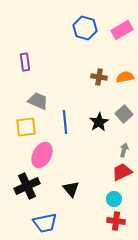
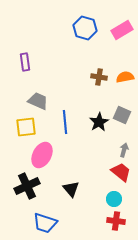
gray square: moved 2 px left, 1 px down; rotated 24 degrees counterclockwise
red trapezoid: moved 1 px left; rotated 65 degrees clockwise
blue trapezoid: rotated 30 degrees clockwise
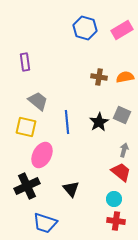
gray trapezoid: rotated 15 degrees clockwise
blue line: moved 2 px right
yellow square: rotated 20 degrees clockwise
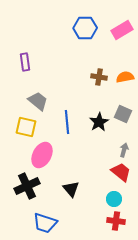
blue hexagon: rotated 15 degrees counterclockwise
gray square: moved 1 px right, 1 px up
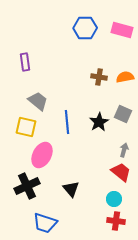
pink rectangle: rotated 45 degrees clockwise
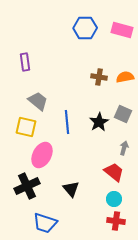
gray arrow: moved 2 px up
red trapezoid: moved 7 px left
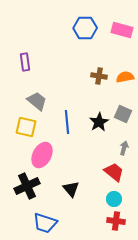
brown cross: moved 1 px up
gray trapezoid: moved 1 px left
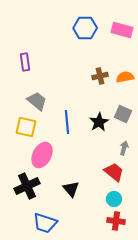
brown cross: moved 1 px right; rotated 21 degrees counterclockwise
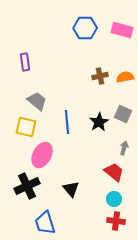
blue trapezoid: rotated 55 degrees clockwise
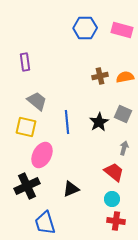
black triangle: rotated 48 degrees clockwise
cyan circle: moved 2 px left
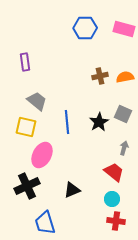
pink rectangle: moved 2 px right, 1 px up
black triangle: moved 1 px right, 1 px down
